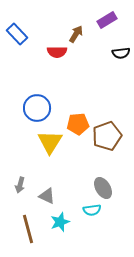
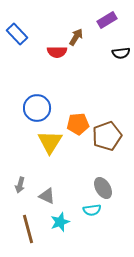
brown arrow: moved 3 px down
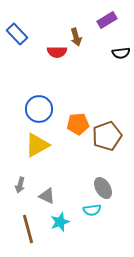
brown arrow: rotated 132 degrees clockwise
blue circle: moved 2 px right, 1 px down
yellow triangle: moved 13 px left, 3 px down; rotated 28 degrees clockwise
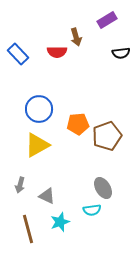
blue rectangle: moved 1 px right, 20 px down
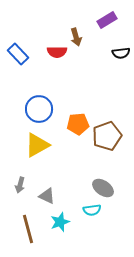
gray ellipse: rotated 25 degrees counterclockwise
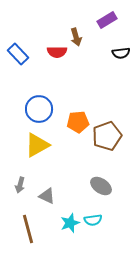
orange pentagon: moved 2 px up
gray ellipse: moved 2 px left, 2 px up
cyan semicircle: moved 1 px right, 10 px down
cyan star: moved 10 px right, 1 px down
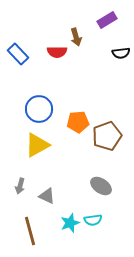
gray arrow: moved 1 px down
brown line: moved 2 px right, 2 px down
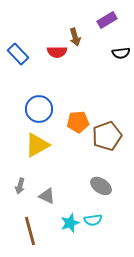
brown arrow: moved 1 px left
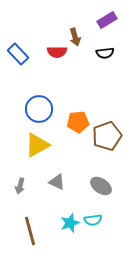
black semicircle: moved 16 px left
gray triangle: moved 10 px right, 14 px up
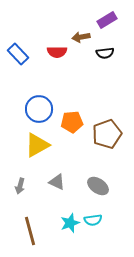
brown arrow: moved 6 px right; rotated 96 degrees clockwise
orange pentagon: moved 6 px left
brown pentagon: moved 2 px up
gray ellipse: moved 3 px left
